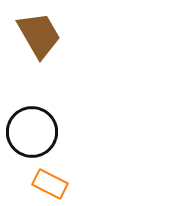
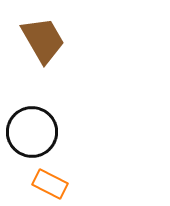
brown trapezoid: moved 4 px right, 5 px down
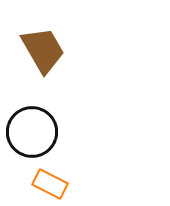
brown trapezoid: moved 10 px down
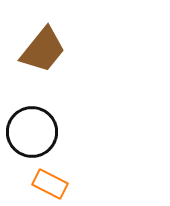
brown trapezoid: rotated 69 degrees clockwise
